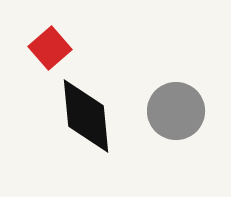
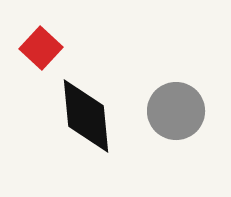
red square: moved 9 px left; rotated 6 degrees counterclockwise
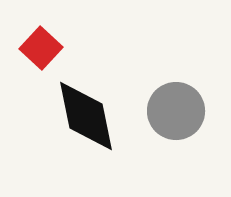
black diamond: rotated 6 degrees counterclockwise
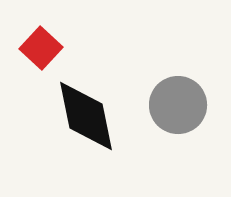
gray circle: moved 2 px right, 6 px up
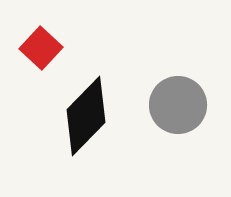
black diamond: rotated 56 degrees clockwise
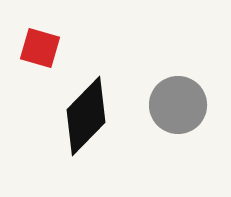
red square: moved 1 px left; rotated 27 degrees counterclockwise
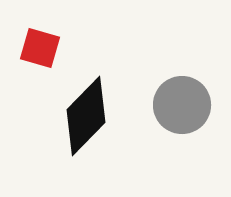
gray circle: moved 4 px right
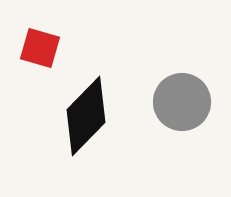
gray circle: moved 3 px up
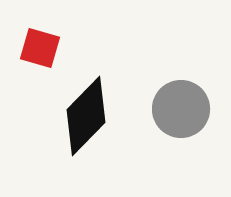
gray circle: moved 1 px left, 7 px down
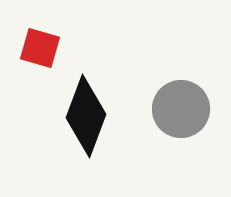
black diamond: rotated 24 degrees counterclockwise
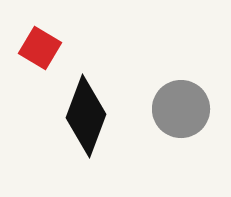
red square: rotated 15 degrees clockwise
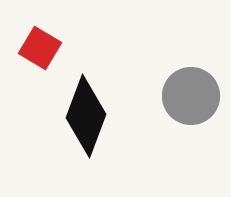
gray circle: moved 10 px right, 13 px up
